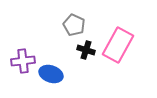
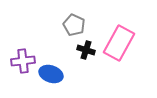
pink rectangle: moved 1 px right, 2 px up
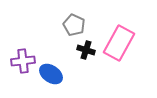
blue ellipse: rotated 15 degrees clockwise
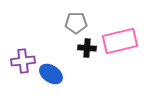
gray pentagon: moved 2 px right, 2 px up; rotated 25 degrees counterclockwise
pink rectangle: moved 1 px right, 2 px up; rotated 48 degrees clockwise
black cross: moved 1 px right, 2 px up; rotated 12 degrees counterclockwise
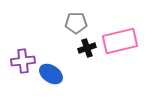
black cross: rotated 24 degrees counterclockwise
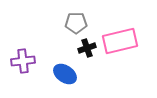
blue ellipse: moved 14 px right
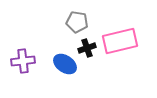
gray pentagon: moved 1 px right, 1 px up; rotated 10 degrees clockwise
blue ellipse: moved 10 px up
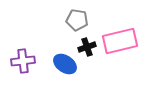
gray pentagon: moved 2 px up
black cross: moved 1 px up
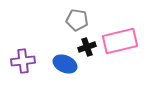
blue ellipse: rotated 10 degrees counterclockwise
